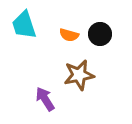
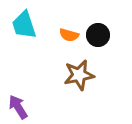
black circle: moved 2 px left, 1 px down
purple arrow: moved 27 px left, 8 px down
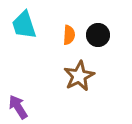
orange semicircle: rotated 102 degrees counterclockwise
brown star: moved 1 px down; rotated 16 degrees counterclockwise
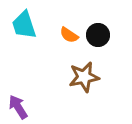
orange semicircle: rotated 120 degrees clockwise
brown star: moved 5 px right, 1 px down; rotated 16 degrees clockwise
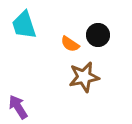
orange semicircle: moved 1 px right, 9 px down
